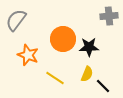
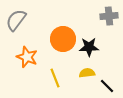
orange star: moved 1 px left, 2 px down
yellow semicircle: moved 1 px up; rotated 119 degrees counterclockwise
yellow line: rotated 36 degrees clockwise
black line: moved 4 px right
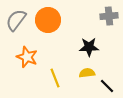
orange circle: moved 15 px left, 19 px up
